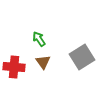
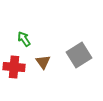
green arrow: moved 15 px left
gray square: moved 3 px left, 2 px up
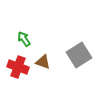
brown triangle: rotated 35 degrees counterclockwise
red cross: moved 4 px right; rotated 15 degrees clockwise
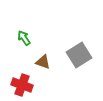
green arrow: moved 1 px up
red cross: moved 4 px right, 18 px down
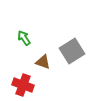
gray square: moved 7 px left, 4 px up
red cross: moved 1 px right
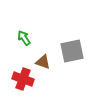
gray square: rotated 20 degrees clockwise
red cross: moved 6 px up
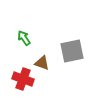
brown triangle: moved 1 px left, 1 px down
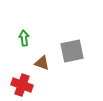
green arrow: rotated 28 degrees clockwise
red cross: moved 1 px left, 6 px down
